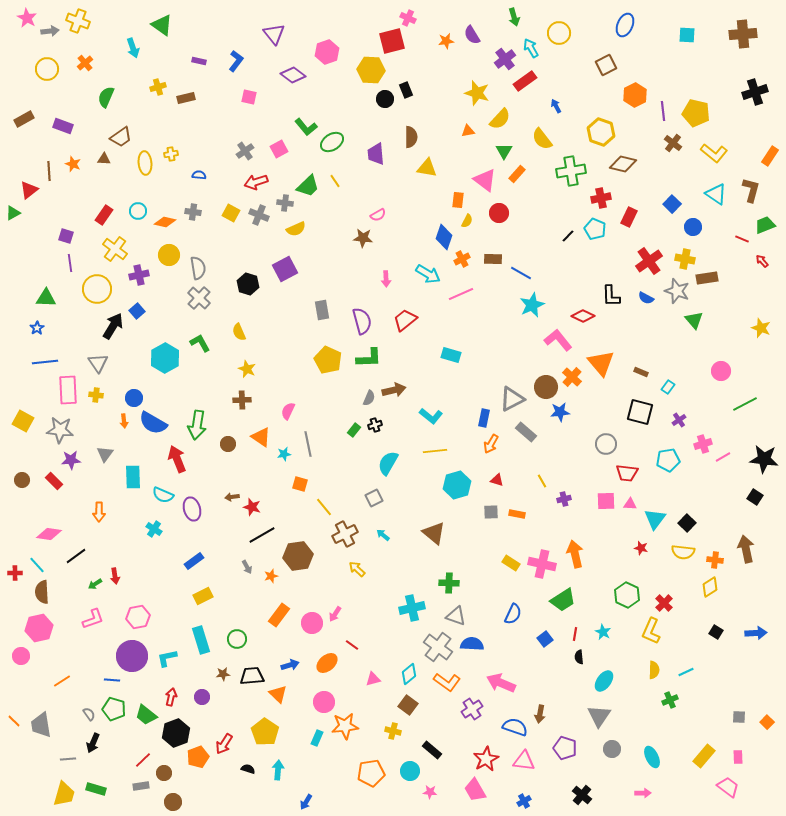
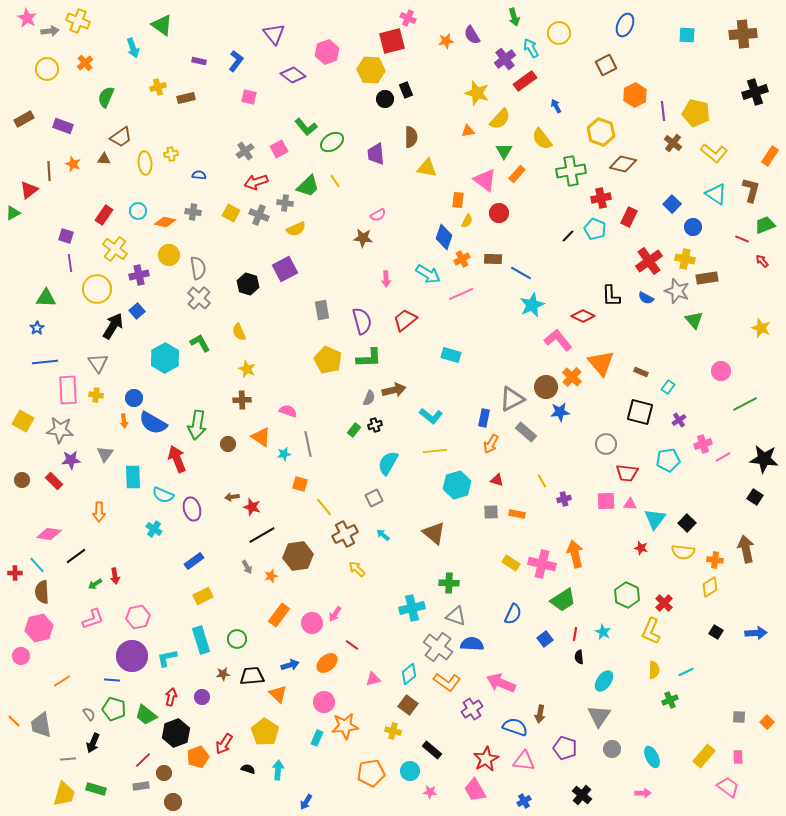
pink semicircle at (288, 411): rotated 84 degrees clockwise
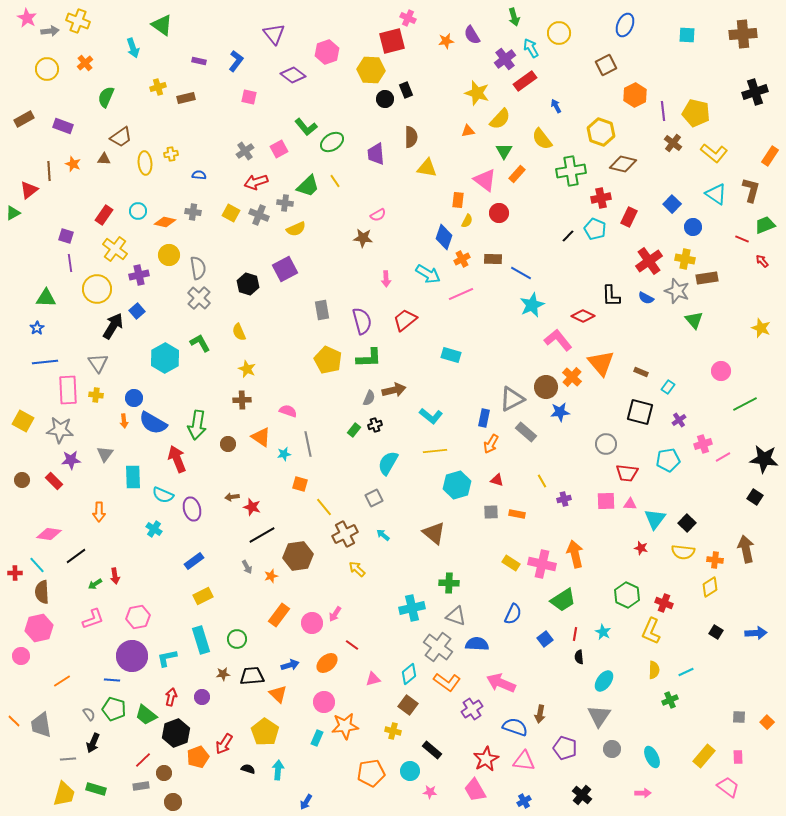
red cross at (664, 603): rotated 24 degrees counterclockwise
blue semicircle at (472, 644): moved 5 px right
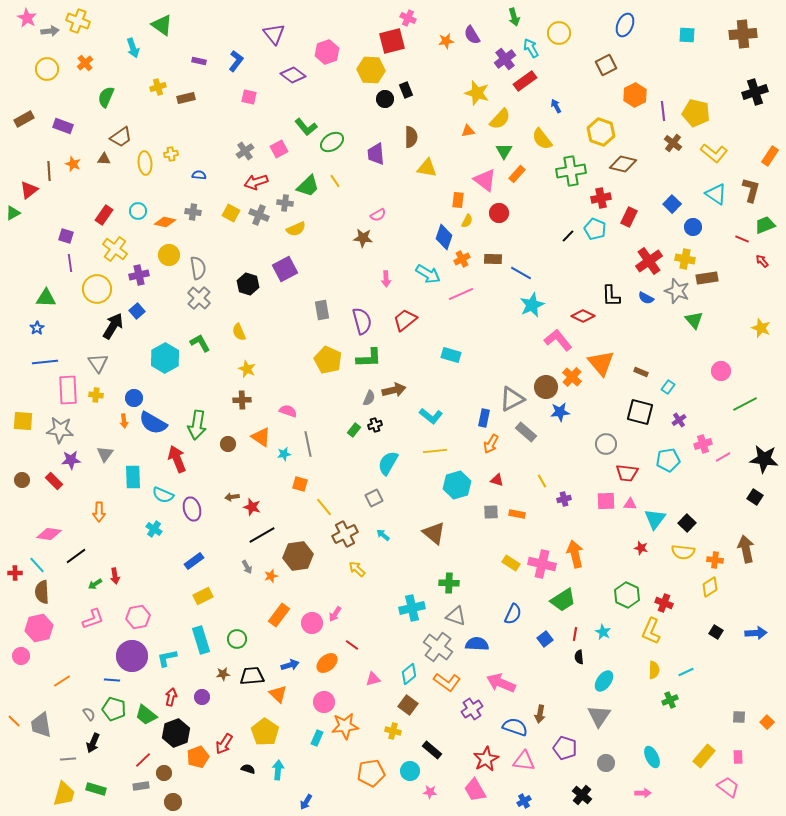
yellow square at (23, 421): rotated 25 degrees counterclockwise
gray circle at (612, 749): moved 6 px left, 14 px down
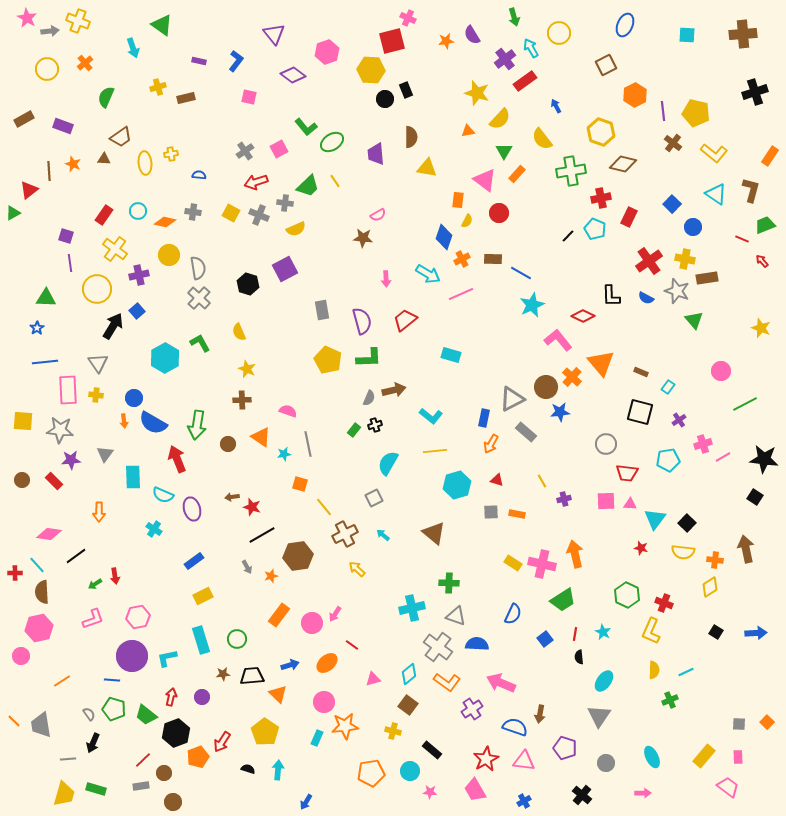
yellow rectangle at (511, 563): moved 2 px right
gray square at (739, 717): moved 7 px down
red arrow at (224, 744): moved 2 px left, 2 px up
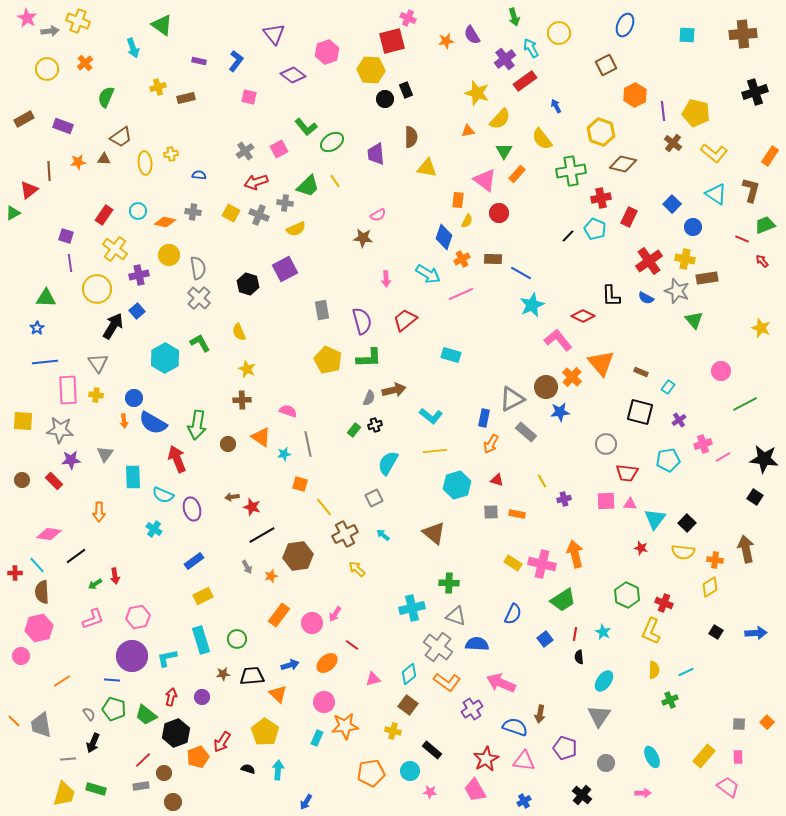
orange star at (73, 164): moved 5 px right, 2 px up; rotated 28 degrees counterclockwise
